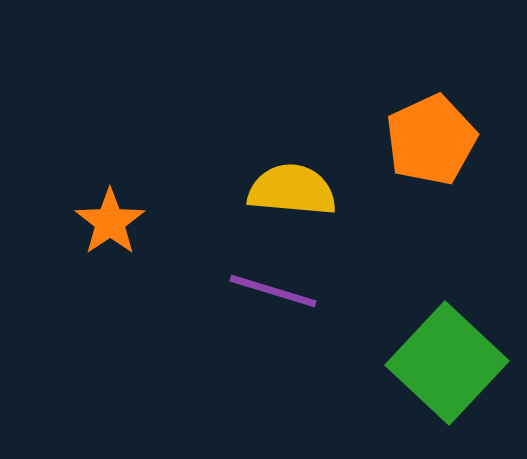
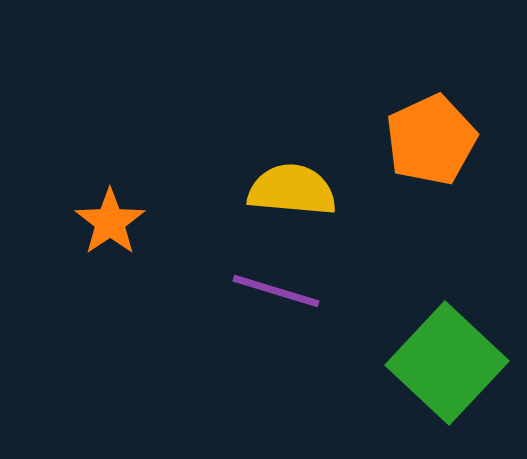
purple line: moved 3 px right
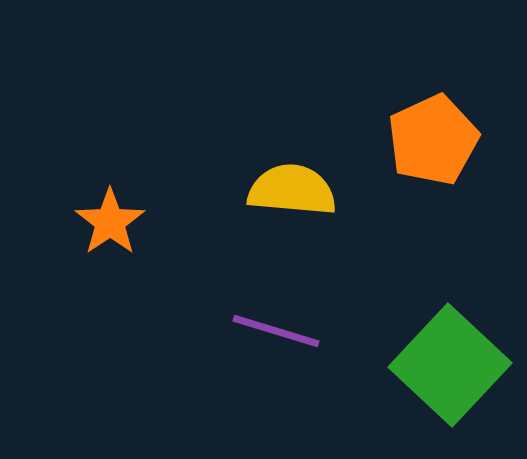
orange pentagon: moved 2 px right
purple line: moved 40 px down
green square: moved 3 px right, 2 px down
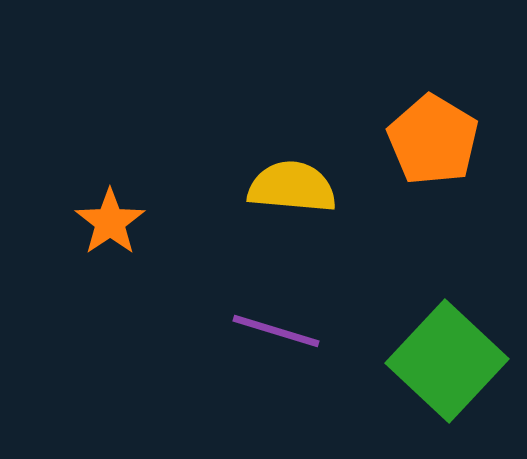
orange pentagon: rotated 16 degrees counterclockwise
yellow semicircle: moved 3 px up
green square: moved 3 px left, 4 px up
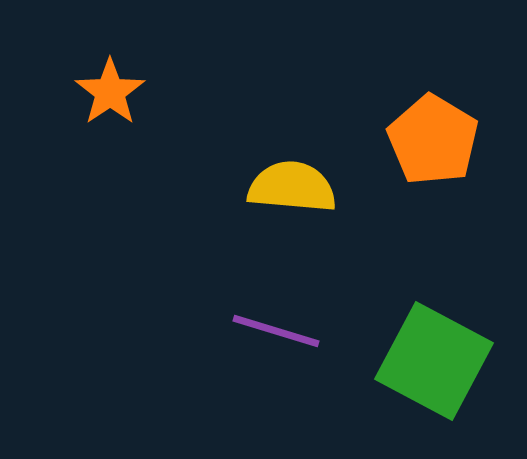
orange star: moved 130 px up
green square: moved 13 px left; rotated 15 degrees counterclockwise
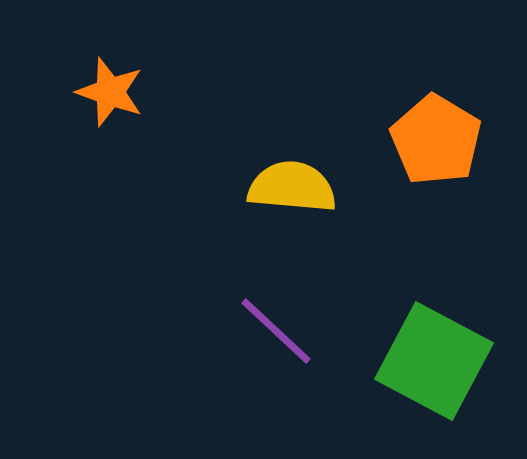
orange star: rotated 18 degrees counterclockwise
orange pentagon: moved 3 px right
purple line: rotated 26 degrees clockwise
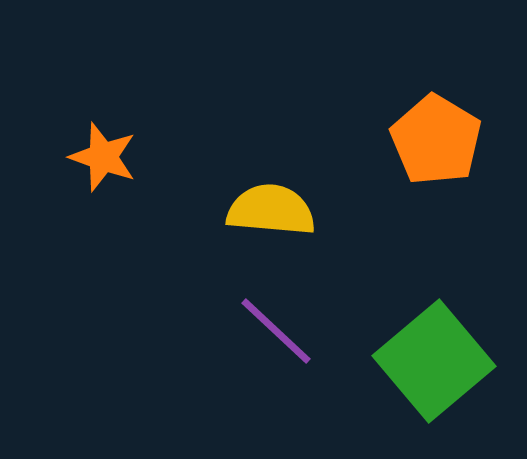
orange star: moved 7 px left, 65 px down
yellow semicircle: moved 21 px left, 23 px down
green square: rotated 22 degrees clockwise
